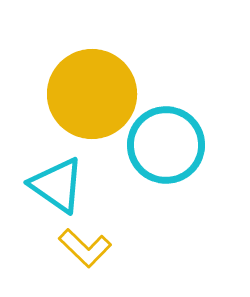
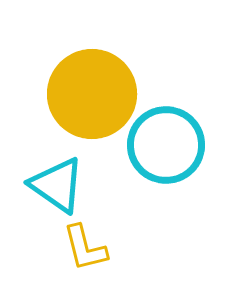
yellow L-shape: rotated 32 degrees clockwise
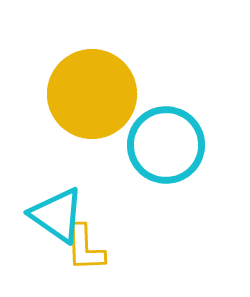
cyan triangle: moved 30 px down
yellow L-shape: rotated 12 degrees clockwise
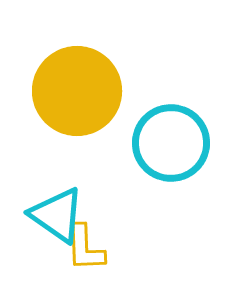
yellow circle: moved 15 px left, 3 px up
cyan circle: moved 5 px right, 2 px up
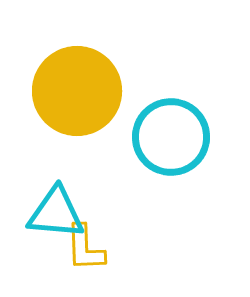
cyan circle: moved 6 px up
cyan triangle: moved 1 px left, 2 px up; rotated 30 degrees counterclockwise
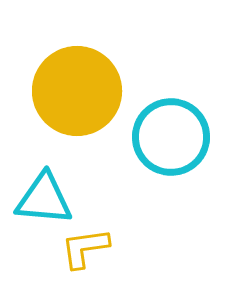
cyan triangle: moved 12 px left, 14 px up
yellow L-shape: rotated 84 degrees clockwise
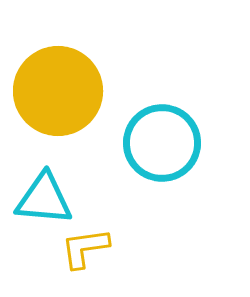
yellow circle: moved 19 px left
cyan circle: moved 9 px left, 6 px down
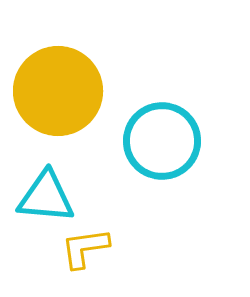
cyan circle: moved 2 px up
cyan triangle: moved 2 px right, 2 px up
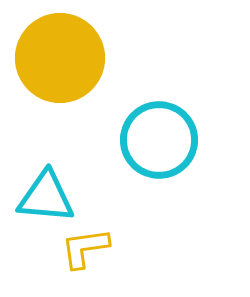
yellow circle: moved 2 px right, 33 px up
cyan circle: moved 3 px left, 1 px up
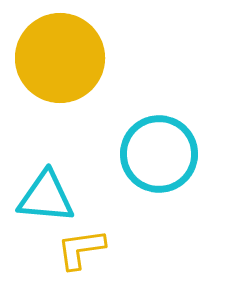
cyan circle: moved 14 px down
yellow L-shape: moved 4 px left, 1 px down
